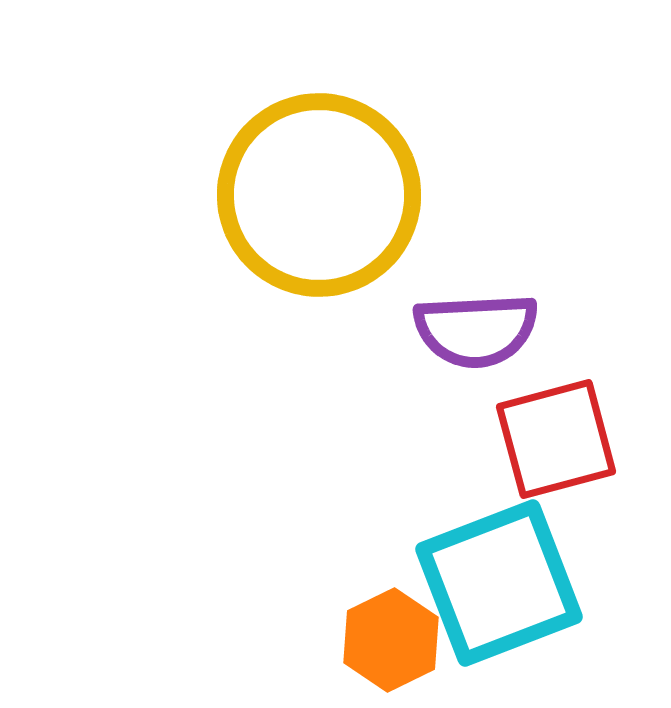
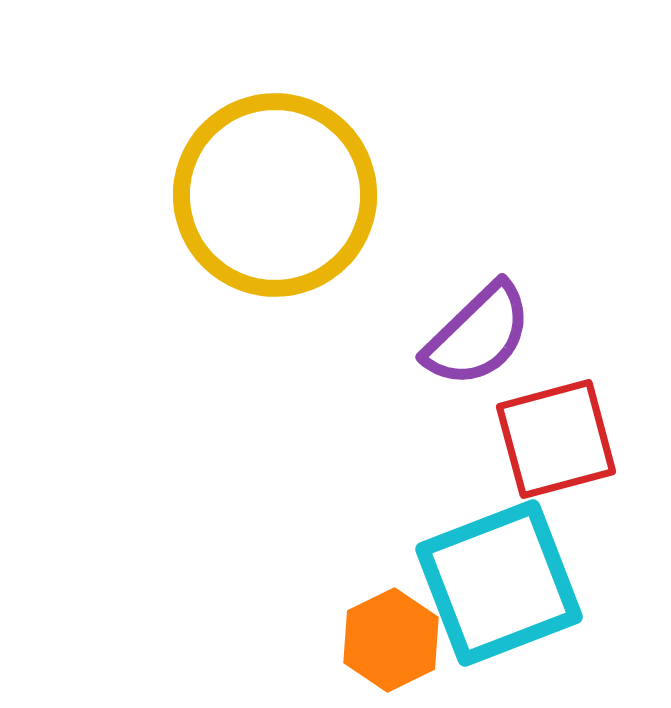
yellow circle: moved 44 px left
purple semicircle: moved 2 px right, 5 px down; rotated 41 degrees counterclockwise
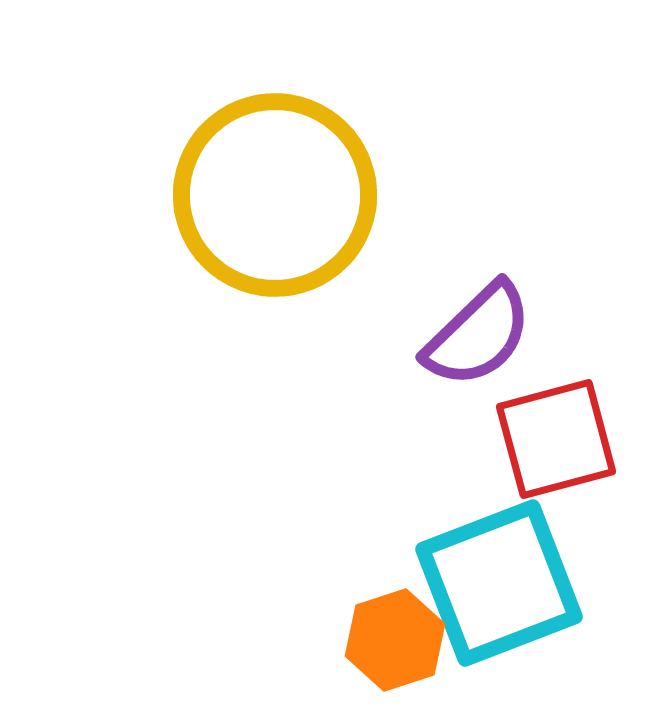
orange hexagon: moved 4 px right; rotated 8 degrees clockwise
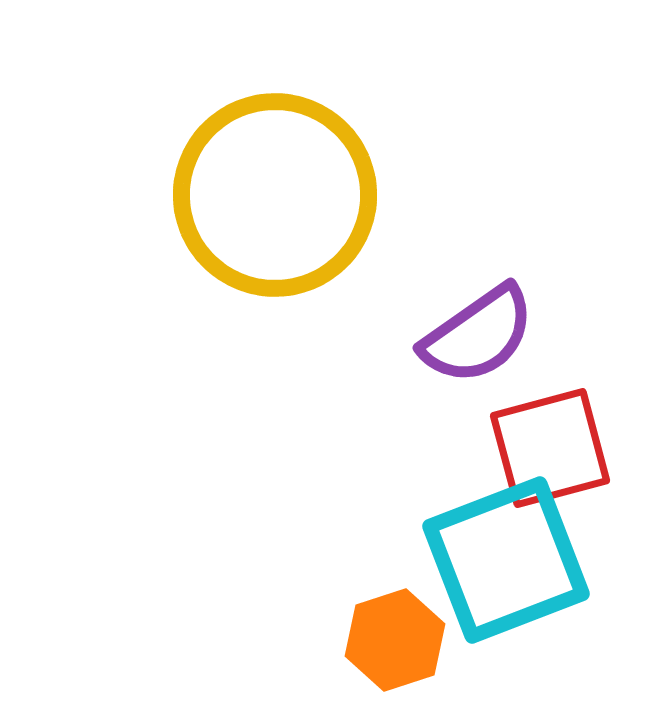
purple semicircle: rotated 9 degrees clockwise
red square: moved 6 px left, 9 px down
cyan square: moved 7 px right, 23 px up
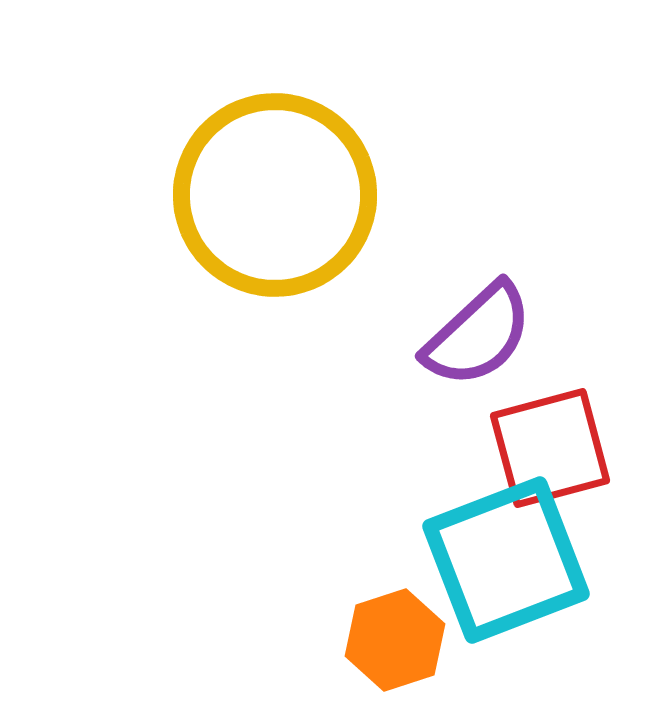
purple semicircle: rotated 8 degrees counterclockwise
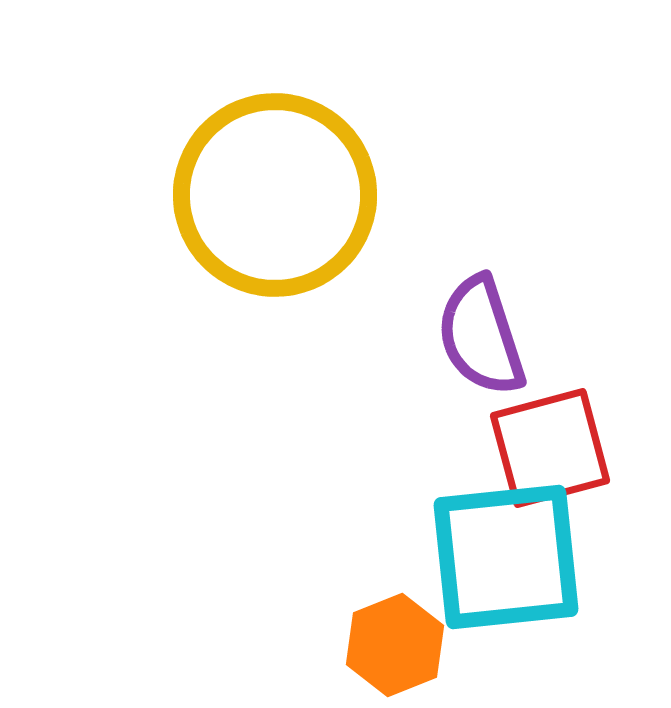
purple semicircle: moved 3 px right, 1 px down; rotated 115 degrees clockwise
cyan square: moved 3 px up; rotated 15 degrees clockwise
orange hexagon: moved 5 px down; rotated 4 degrees counterclockwise
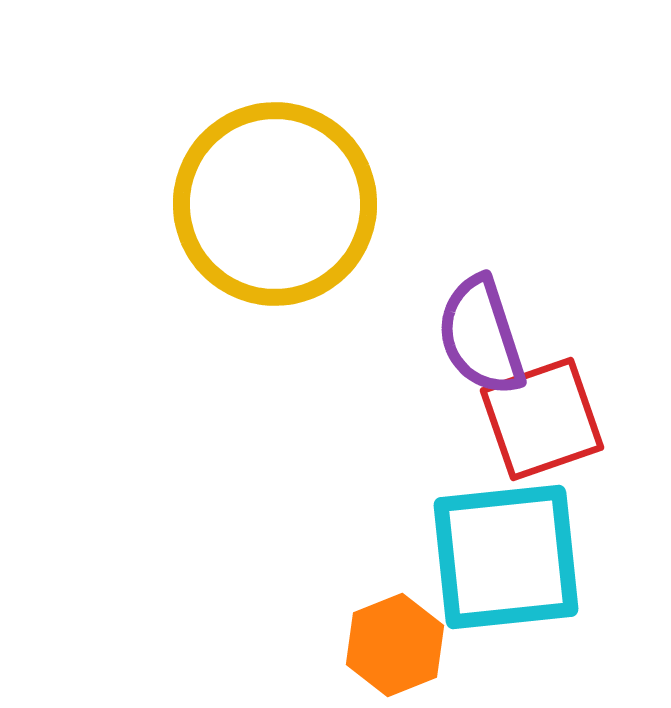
yellow circle: moved 9 px down
red square: moved 8 px left, 29 px up; rotated 4 degrees counterclockwise
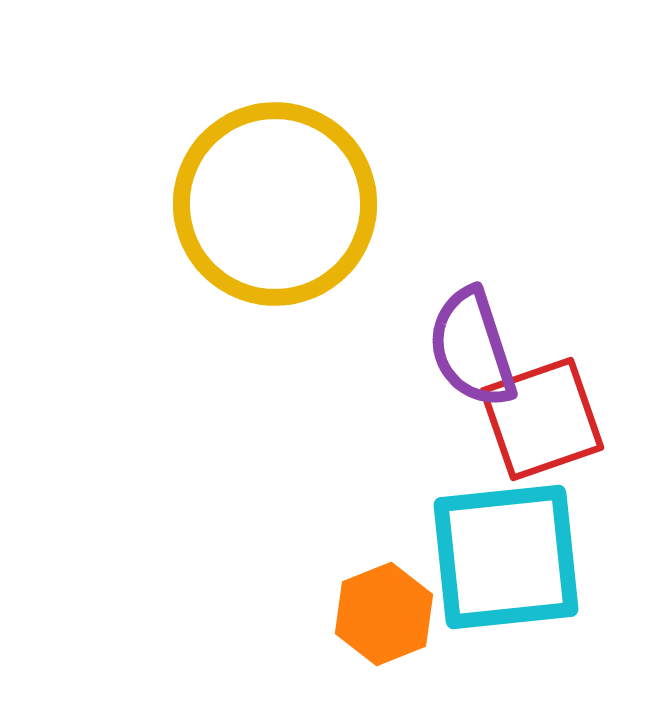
purple semicircle: moved 9 px left, 12 px down
orange hexagon: moved 11 px left, 31 px up
